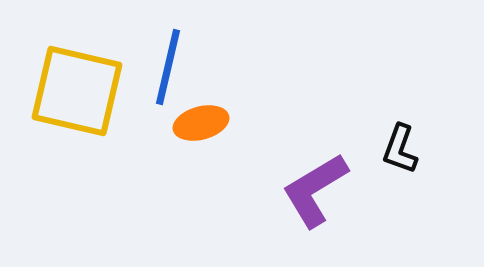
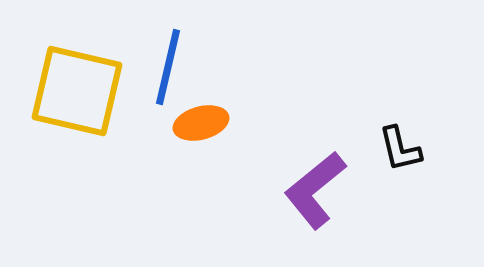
black L-shape: rotated 33 degrees counterclockwise
purple L-shape: rotated 8 degrees counterclockwise
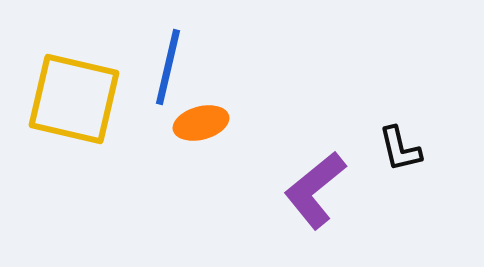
yellow square: moved 3 px left, 8 px down
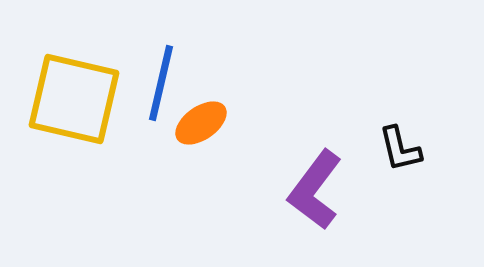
blue line: moved 7 px left, 16 px down
orange ellipse: rotated 20 degrees counterclockwise
purple L-shape: rotated 14 degrees counterclockwise
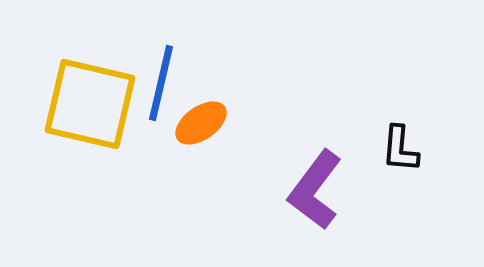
yellow square: moved 16 px right, 5 px down
black L-shape: rotated 18 degrees clockwise
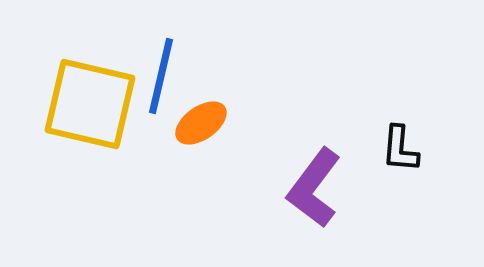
blue line: moved 7 px up
purple L-shape: moved 1 px left, 2 px up
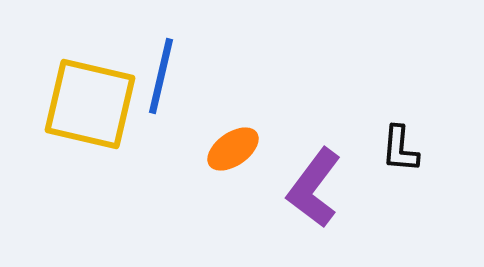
orange ellipse: moved 32 px right, 26 px down
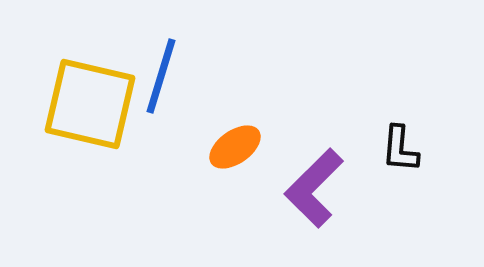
blue line: rotated 4 degrees clockwise
orange ellipse: moved 2 px right, 2 px up
purple L-shape: rotated 8 degrees clockwise
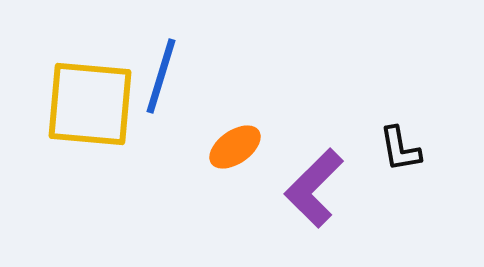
yellow square: rotated 8 degrees counterclockwise
black L-shape: rotated 15 degrees counterclockwise
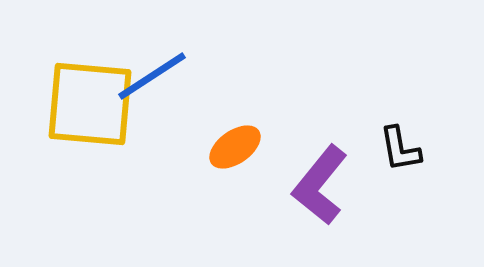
blue line: moved 9 px left; rotated 40 degrees clockwise
purple L-shape: moved 6 px right, 3 px up; rotated 6 degrees counterclockwise
